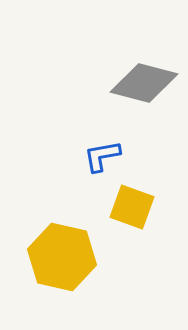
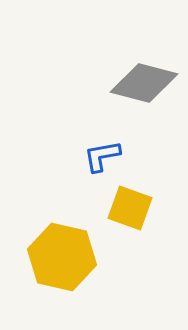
yellow square: moved 2 px left, 1 px down
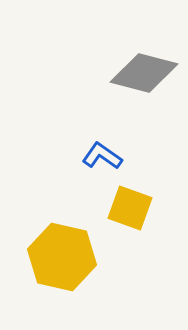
gray diamond: moved 10 px up
blue L-shape: rotated 45 degrees clockwise
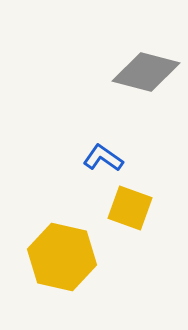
gray diamond: moved 2 px right, 1 px up
blue L-shape: moved 1 px right, 2 px down
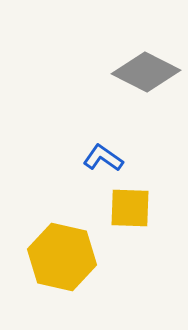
gray diamond: rotated 12 degrees clockwise
yellow square: rotated 18 degrees counterclockwise
